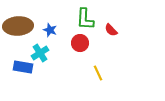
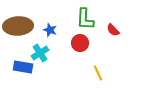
red semicircle: moved 2 px right
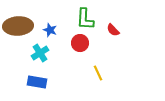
blue rectangle: moved 14 px right, 15 px down
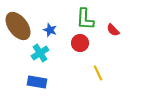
brown ellipse: rotated 56 degrees clockwise
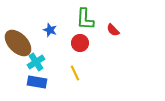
brown ellipse: moved 17 px down; rotated 8 degrees counterclockwise
cyan cross: moved 4 px left, 9 px down
yellow line: moved 23 px left
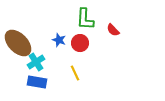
blue star: moved 9 px right, 10 px down
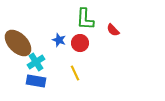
blue rectangle: moved 1 px left, 1 px up
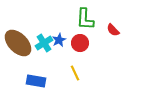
blue star: rotated 24 degrees clockwise
cyan cross: moved 8 px right, 19 px up
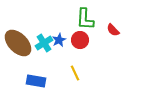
red circle: moved 3 px up
